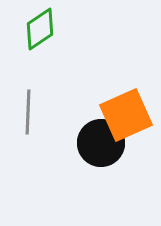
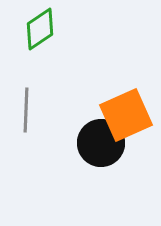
gray line: moved 2 px left, 2 px up
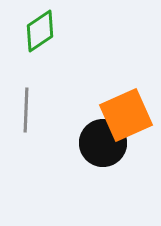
green diamond: moved 2 px down
black circle: moved 2 px right
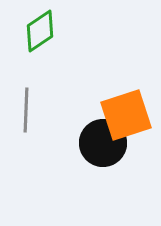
orange square: rotated 6 degrees clockwise
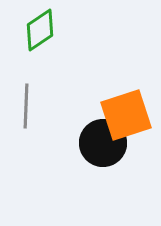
green diamond: moved 1 px up
gray line: moved 4 px up
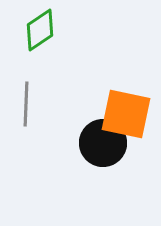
gray line: moved 2 px up
orange square: moved 1 px up; rotated 30 degrees clockwise
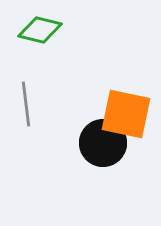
green diamond: rotated 48 degrees clockwise
gray line: rotated 9 degrees counterclockwise
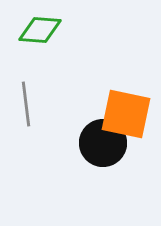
green diamond: rotated 9 degrees counterclockwise
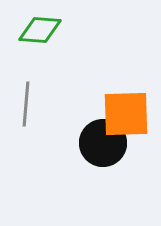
gray line: rotated 12 degrees clockwise
orange square: rotated 14 degrees counterclockwise
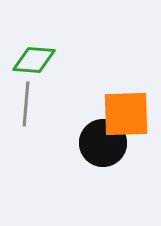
green diamond: moved 6 px left, 30 px down
